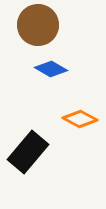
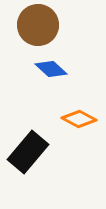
blue diamond: rotated 12 degrees clockwise
orange diamond: moved 1 px left
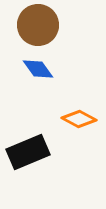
blue diamond: moved 13 px left; rotated 12 degrees clockwise
black rectangle: rotated 27 degrees clockwise
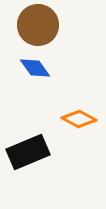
blue diamond: moved 3 px left, 1 px up
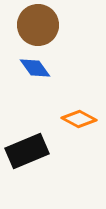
black rectangle: moved 1 px left, 1 px up
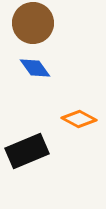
brown circle: moved 5 px left, 2 px up
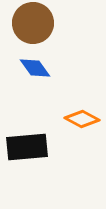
orange diamond: moved 3 px right
black rectangle: moved 4 px up; rotated 18 degrees clockwise
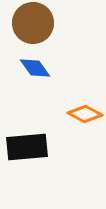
orange diamond: moved 3 px right, 5 px up
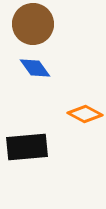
brown circle: moved 1 px down
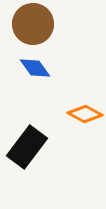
black rectangle: rotated 48 degrees counterclockwise
